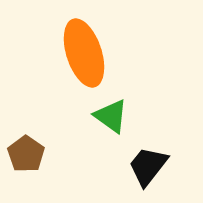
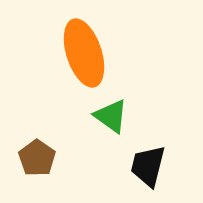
brown pentagon: moved 11 px right, 4 px down
black trapezoid: rotated 24 degrees counterclockwise
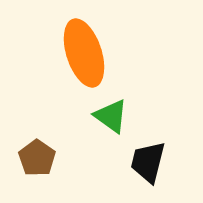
black trapezoid: moved 4 px up
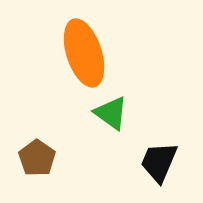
green triangle: moved 3 px up
black trapezoid: moved 11 px right; rotated 9 degrees clockwise
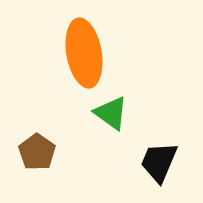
orange ellipse: rotated 8 degrees clockwise
brown pentagon: moved 6 px up
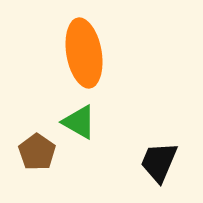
green triangle: moved 32 px left, 9 px down; rotated 6 degrees counterclockwise
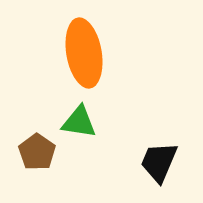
green triangle: rotated 21 degrees counterclockwise
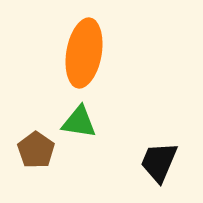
orange ellipse: rotated 20 degrees clockwise
brown pentagon: moved 1 px left, 2 px up
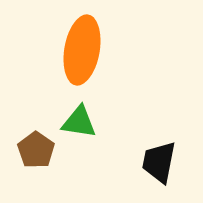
orange ellipse: moved 2 px left, 3 px up
black trapezoid: rotated 12 degrees counterclockwise
